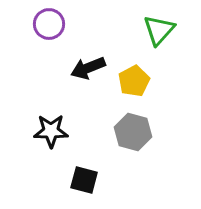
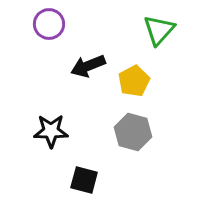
black arrow: moved 2 px up
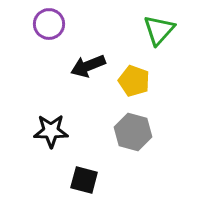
yellow pentagon: rotated 24 degrees counterclockwise
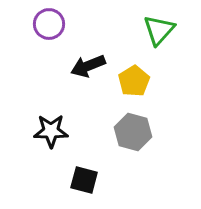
yellow pentagon: rotated 20 degrees clockwise
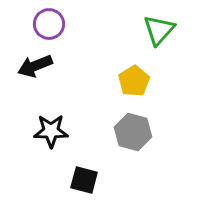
black arrow: moved 53 px left
